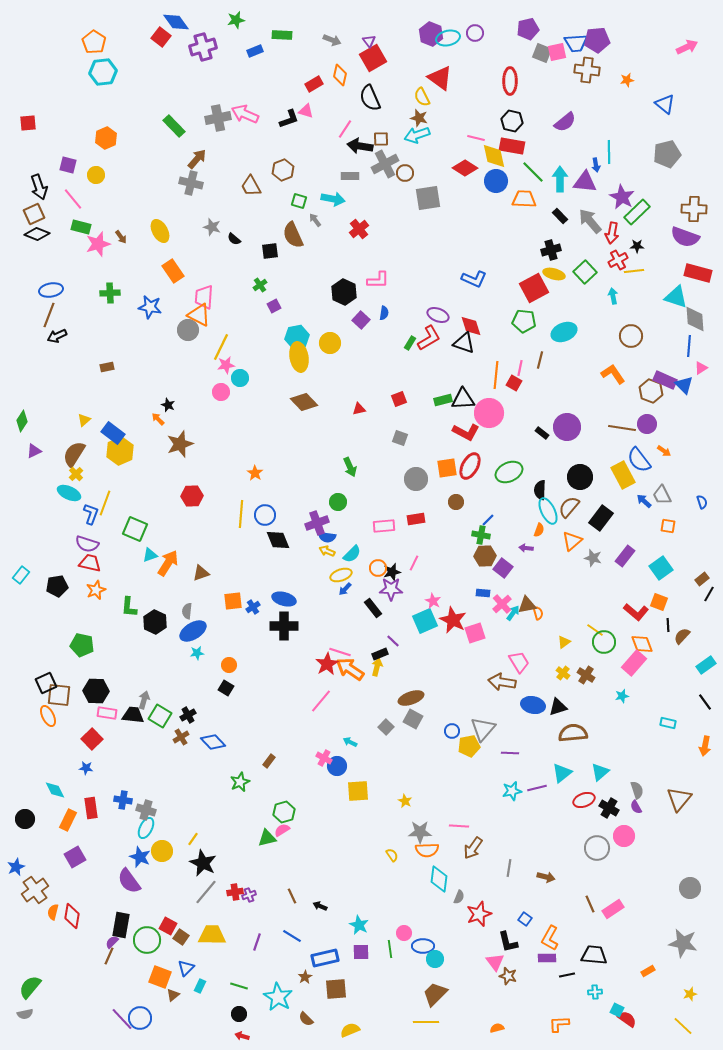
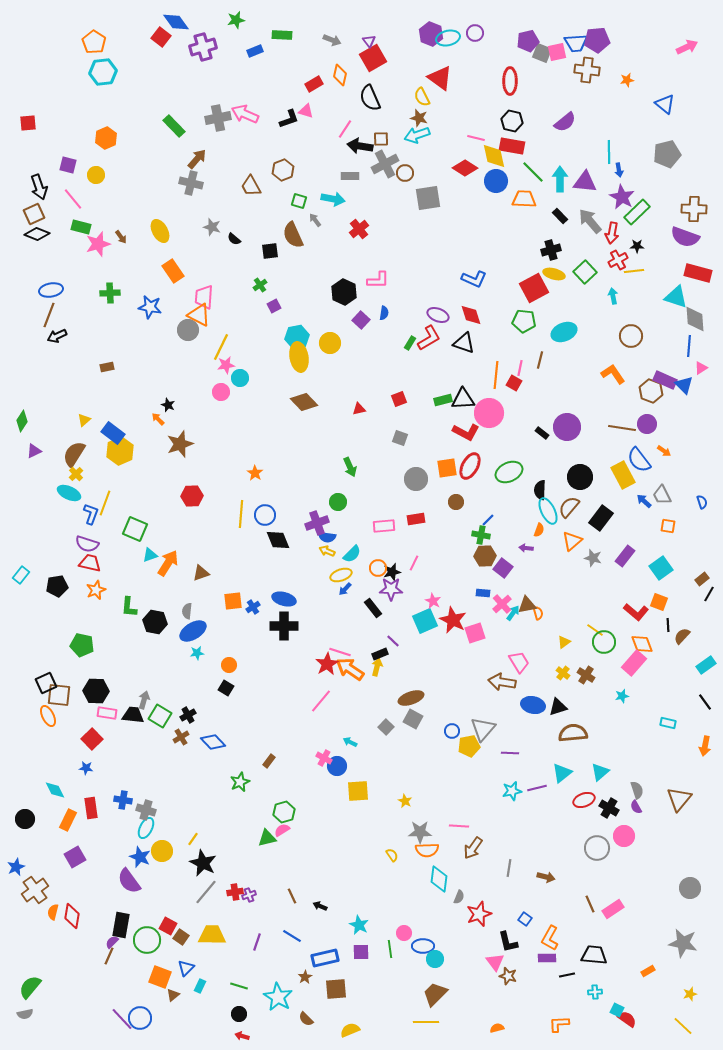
purple pentagon at (528, 29): moved 12 px down
blue arrow at (596, 165): moved 23 px right, 5 px down
red diamond at (471, 326): moved 11 px up
black hexagon at (155, 622): rotated 15 degrees counterclockwise
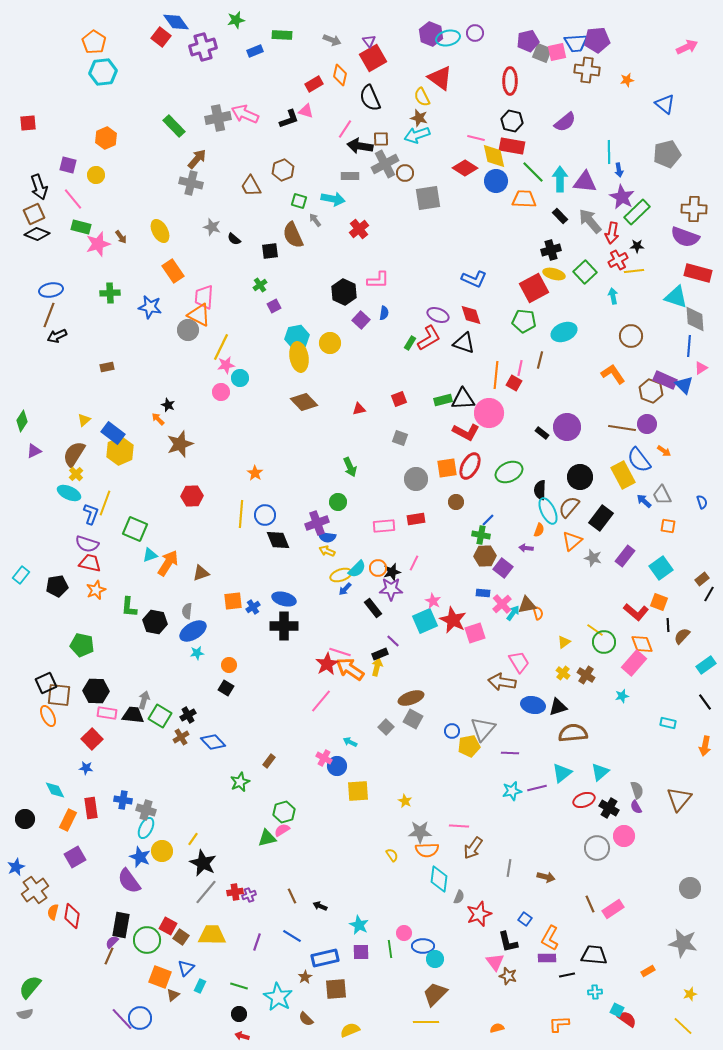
cyan semicircle at (352, 554): moved 5 px right, 15 px down
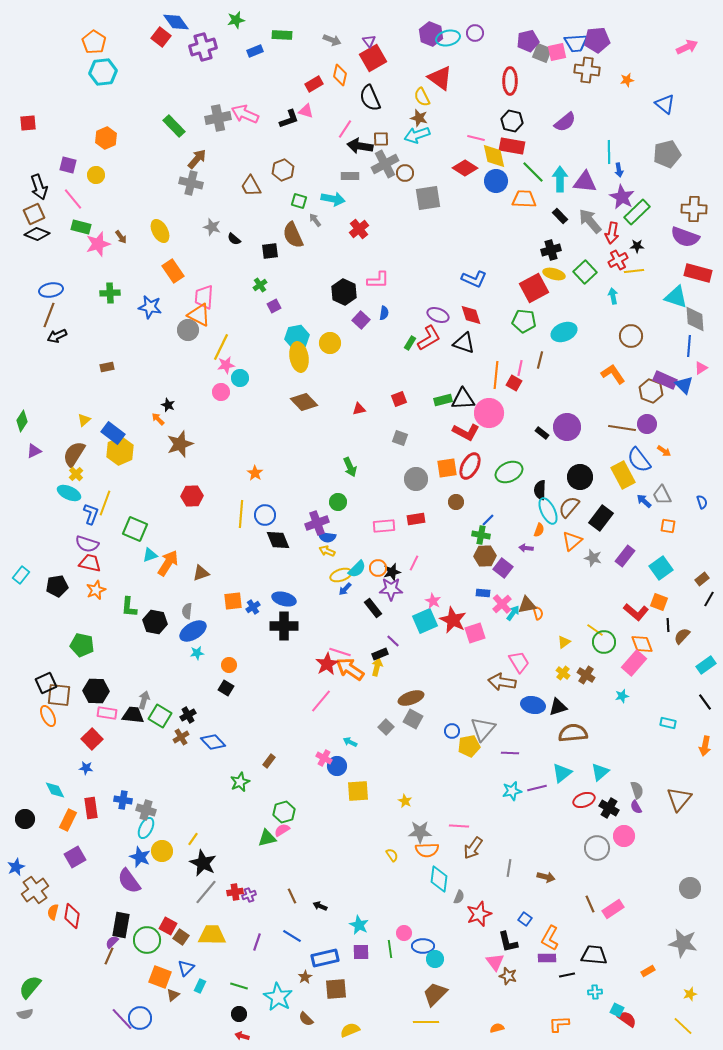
black line at (709, 594): moved 5 px down
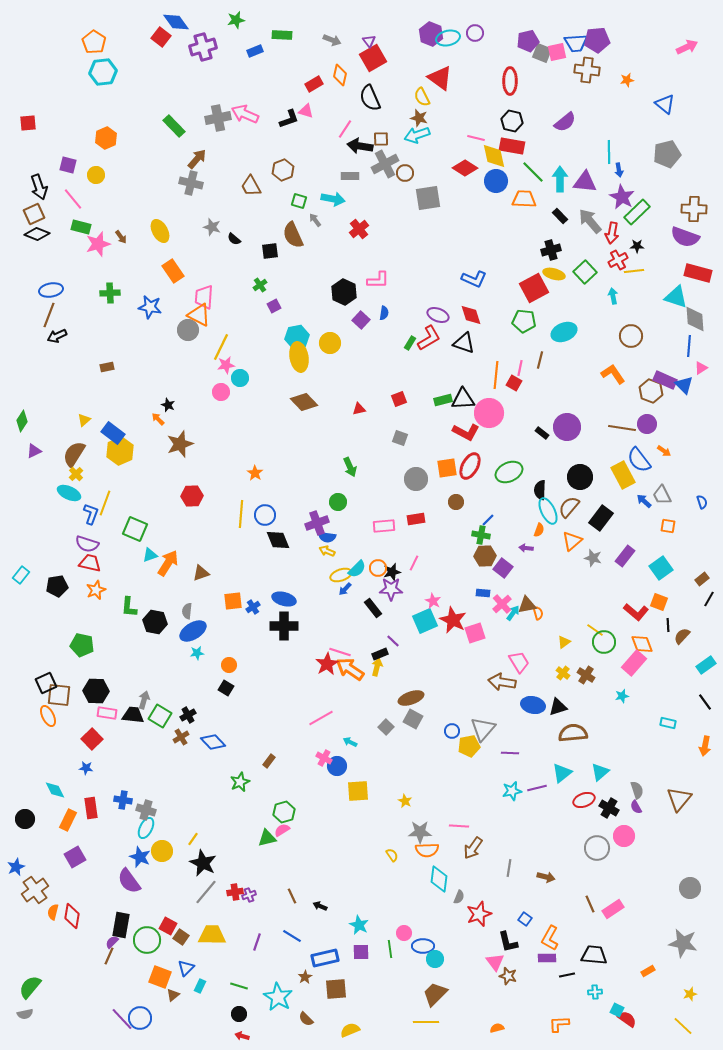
pink line at (321, 701): moved 17 px down; rotated 20 degrees clockwise
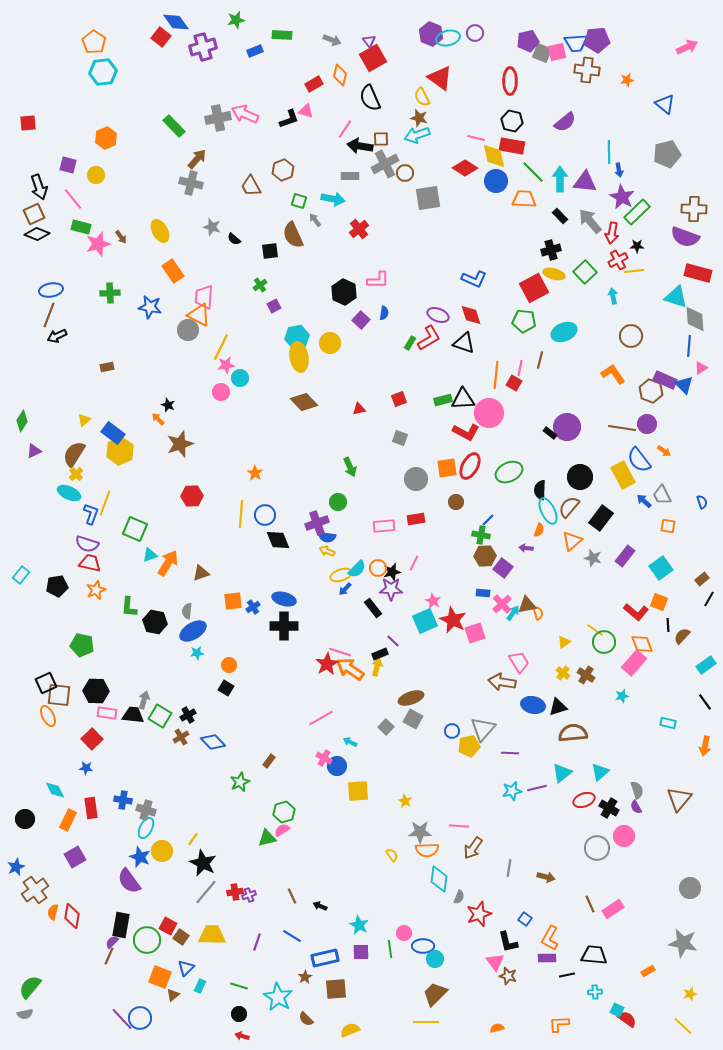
black rectangle at (542, 433): moved 8 px right
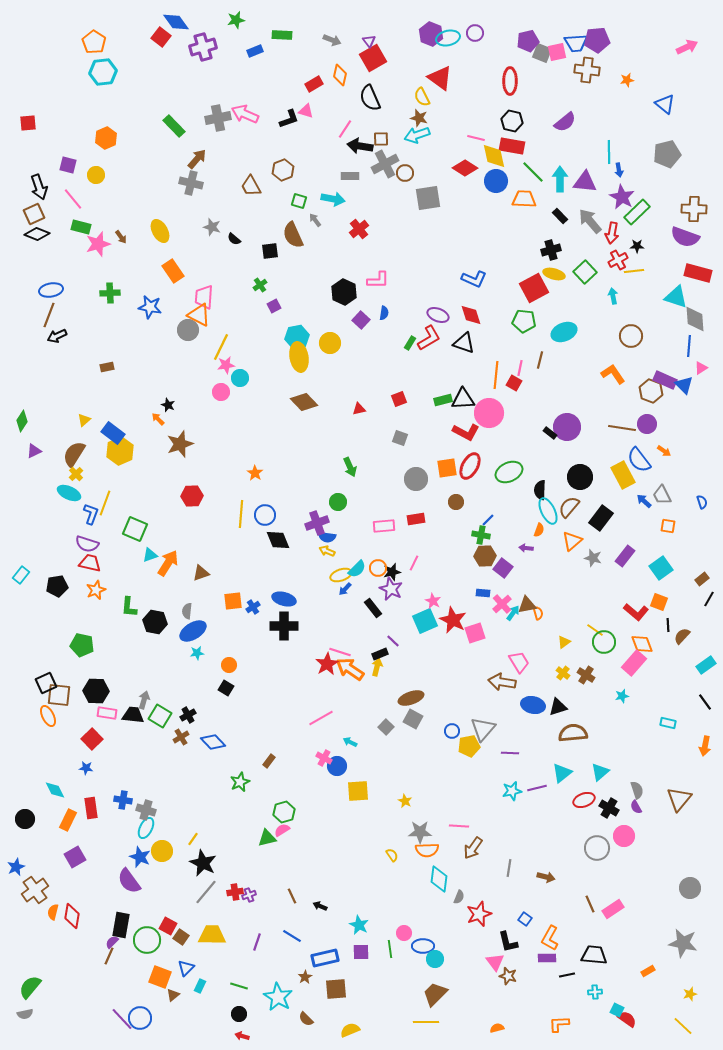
purple star at (391, 589): rotated 25 degrees clockwise
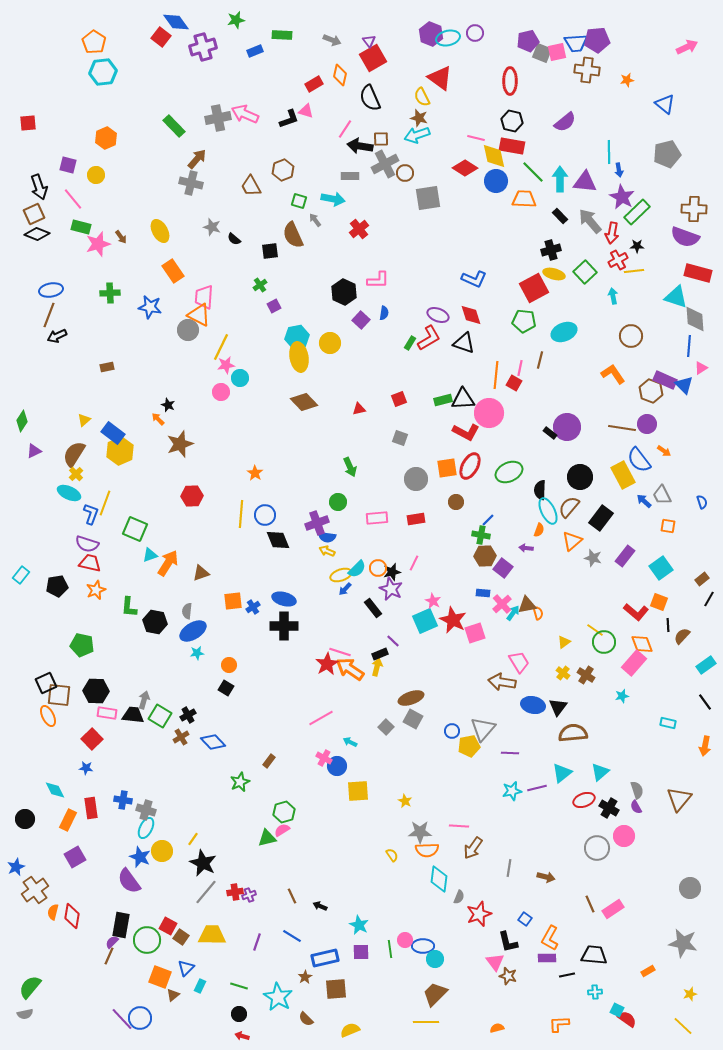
pink rectangle at (384, 526): moved 7 px left, 8 px up
black triangle at (558, 707): rotated 36 degrees counterclockwise
pink circle at (404, 933): moved 1 px right, 7 px down
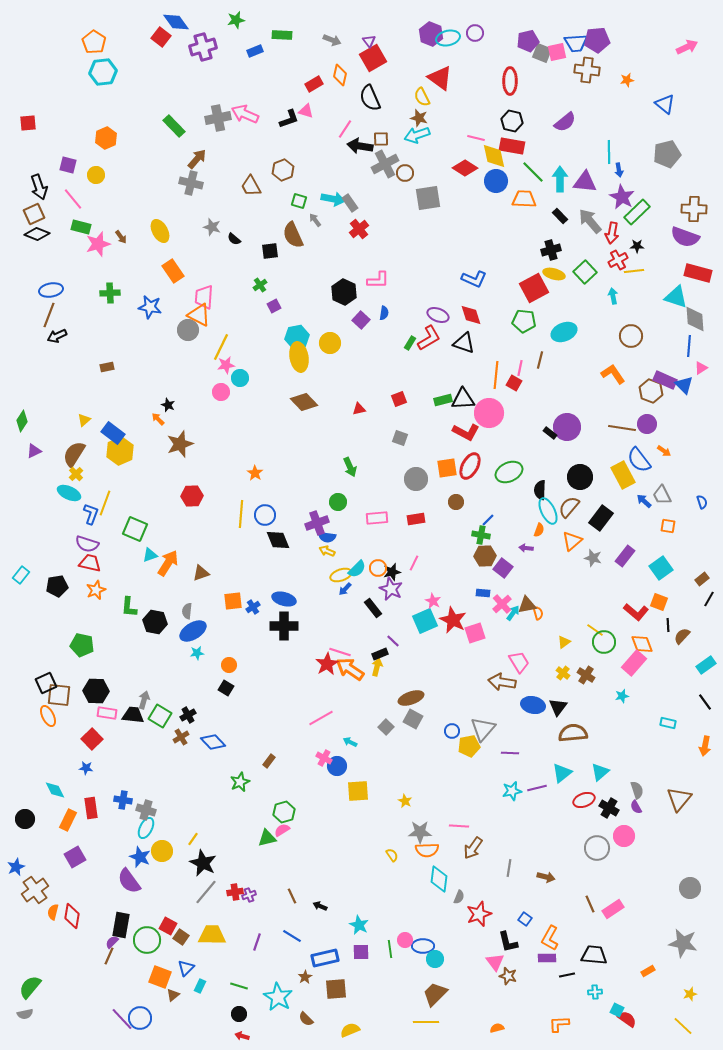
gray rectangle at (350, 176): moved 27 px down; rotated 54 degrees clockwise
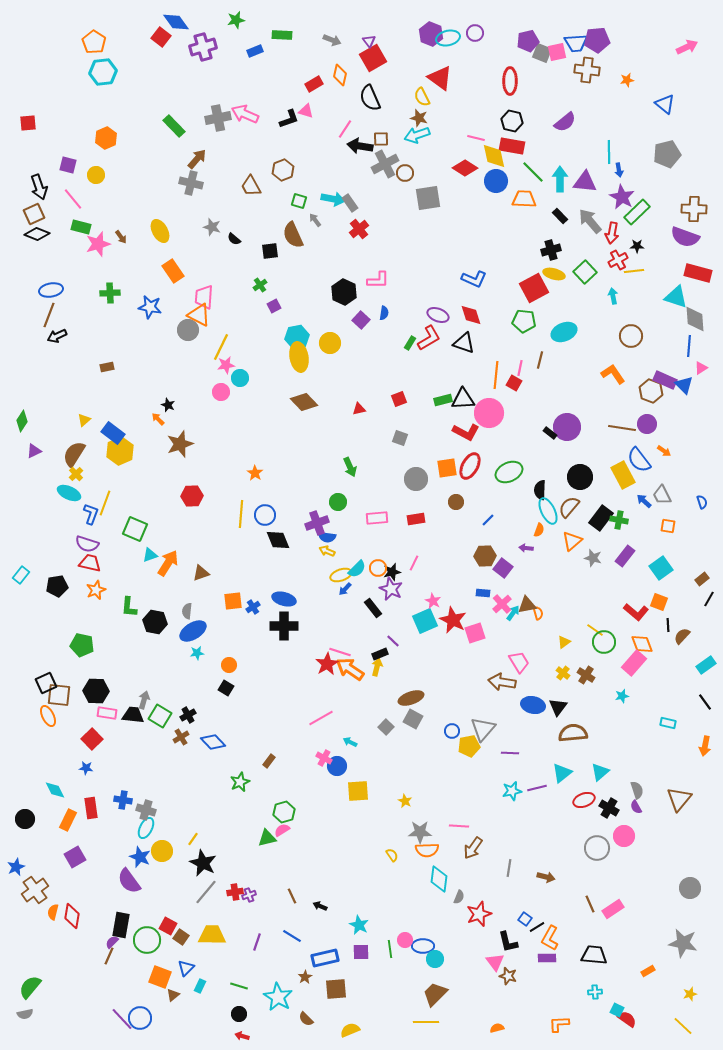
green cross at (481, 535): moved 138 px right, 15 px up
black line at (567, 975): moved 30 px left, 48 px up; rotated 21 degrees counterclockwise
